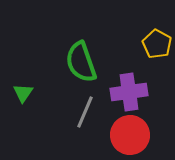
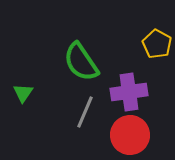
green semicircle: rotated 15 degrees counterclockwise
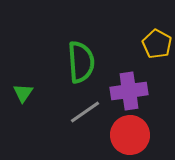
green semicircle: rotated 150 degrees counterclockwise
purple cross: moved 1 px up
gray line: rotated 32 degrees clockwise
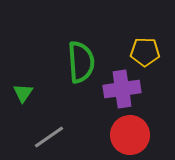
yellow pentagon: moved 12 px left, 8 px down; rotated 28 degrees counterclockwise
purple cross: moved 7 px left, 2 px up
gray line: moved 36 px left, 25 px down
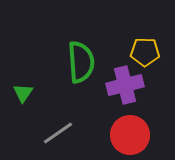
purple cross: moved 3 px right, 4 px up; rotated 6 degrees counterclockwise
gray line: moved 9 px right, 4 px up
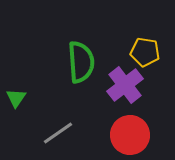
yellow pentagon: rotated 8 degrees clockwise
purple cross: rotated 24 degrees counterclockwise
green triangle: moved 7 px left, 5 px down
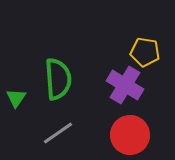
green semicircle: moved 23 px left, 17 px down
purple cross: rotated 21 degrees counterclockwise
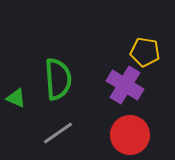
green triangle: rotated 40 degrees counterclockwise
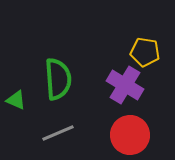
green triangle: moved 2 px down
gray line: rotated 12 degrees clockwise
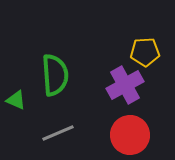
yellow pentagon: rotated 12 degrees counterclockwise
green semicircle: moved 3 px left, 4 px up
purple cross: rotated 30 degrees clockwise
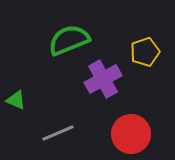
yellow pentagon: rotated 16 degrees counterclockwise
green semicircle: moved 14 px right, 35 px up; rotated 108 degrees counterclockwise
purple cross: moved 22 px left, 6 px up
red circle: moved 1 px right, 1 px up
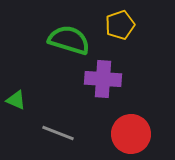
green semicircle: rotated 39 degrees clockwise
yellow pentagon: moved 25 px left, 27 px up
purple cross: rotated 33 degrees clockwise
gray line: rotated 44 degrees clockwise
